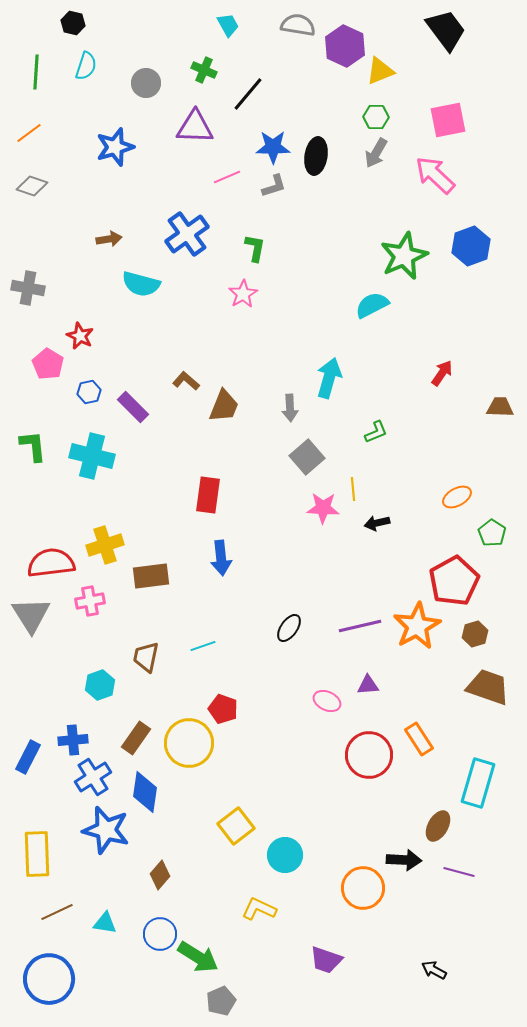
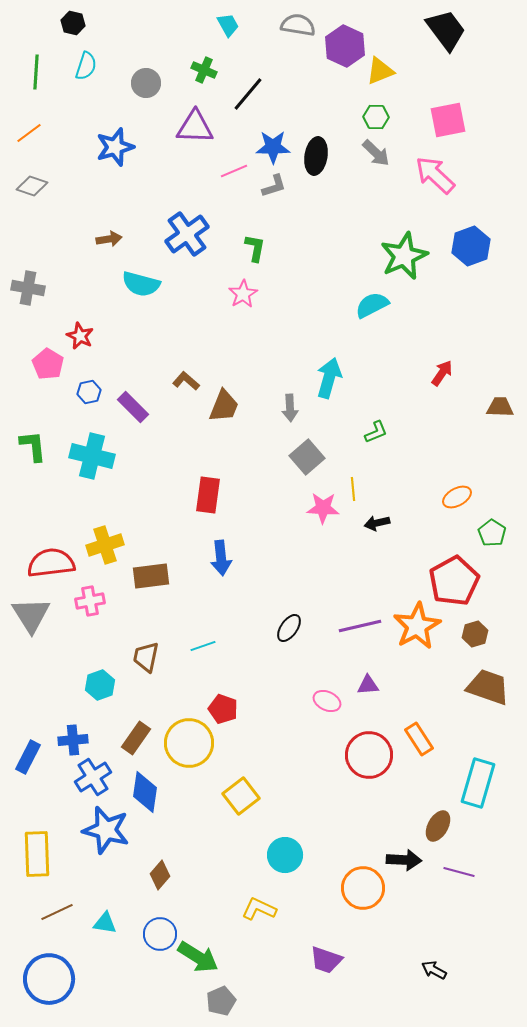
gray arrow at (376, 153): rotated 76 degrees counterclockwise
pink line at (227, 177): moved 7 px right, 6 px up
yellow square at (236, 826): moved 5 px right, 30 px up
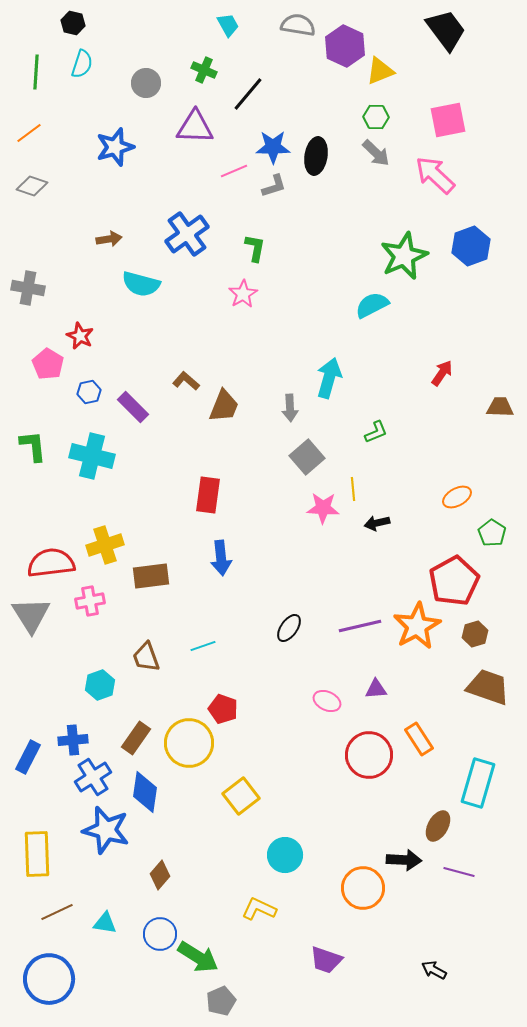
cyan semicircle at (86, 66): moved 4 px left, 2 px up
brown trapezoid at (146, 657): rotated 32 degrees counterclockwise
purple triangle at (368, 685): moved 8 px right, 4 px down
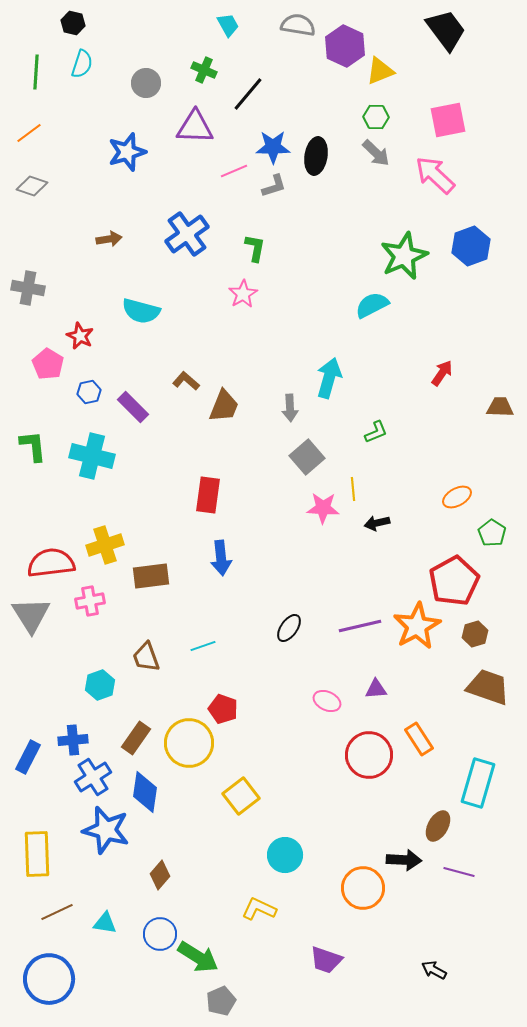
blue star at (115, 147): moved 12 px right, 5 px down
cyan semicircle at (141, 284): moved 27 px down
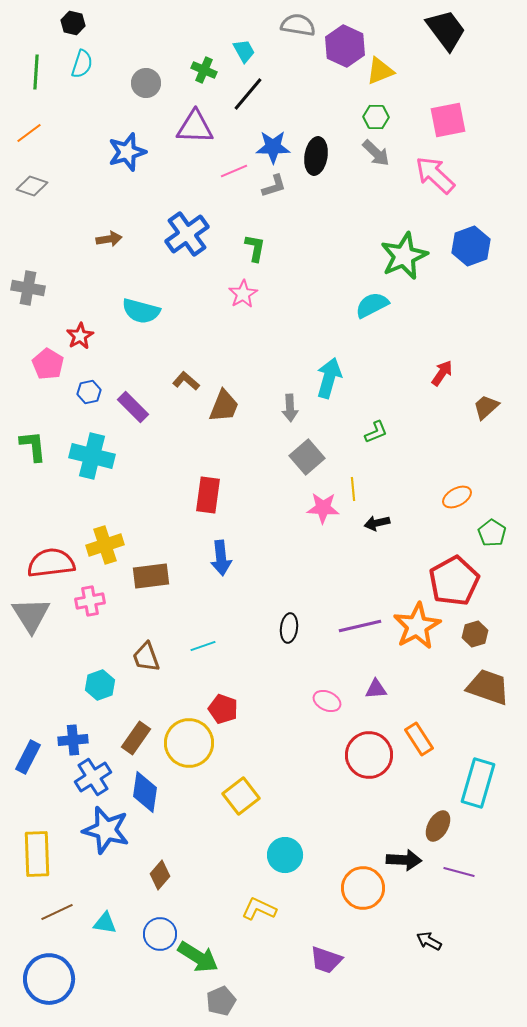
cyan trapezoid at (228, 25): moved 16 px right, 26 px down
red star at (80, 336): rotated 16 degrees clockwise
brown trapezoid at (500, 407): moved 14 px left; rotated 44 degrees counterclockwise
black ellipse at (289, 628): rotated 28 degrees counterclockwise
black arrow at (434, 970): moved 5 px left, 29 px up
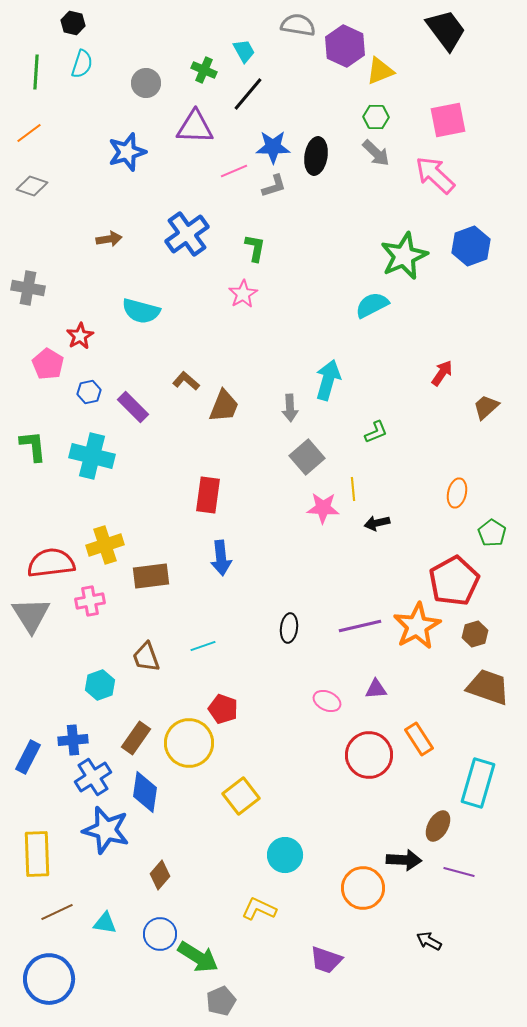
cyan arrow at (329, 378): moved 1 px left, 2 px down
orange ellipse at (457, 497): moved 4 px up; rotated 48 degrees counterclockwise
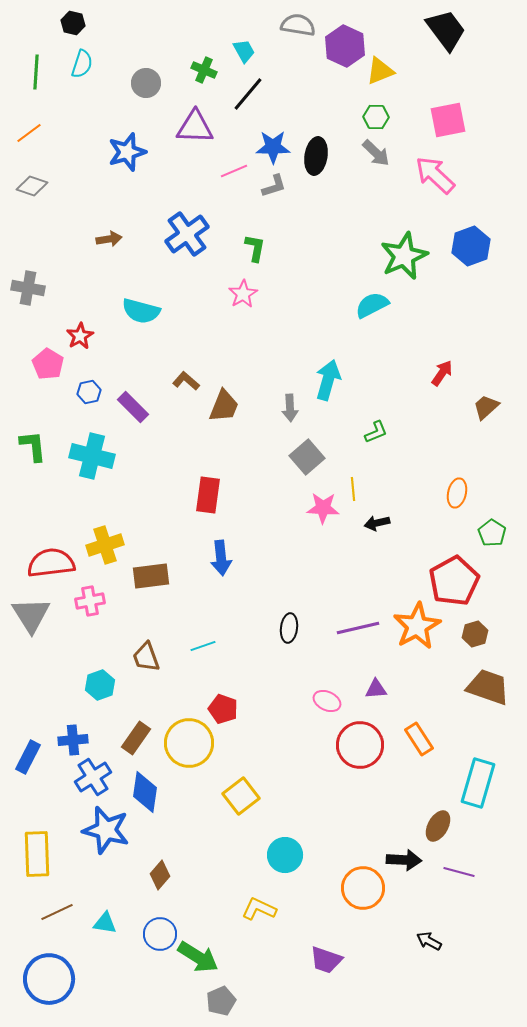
purple line at (360, 626): moved 2 px left, 2 px down
red circle at (369, 755): moved 9 px left, 10 px up
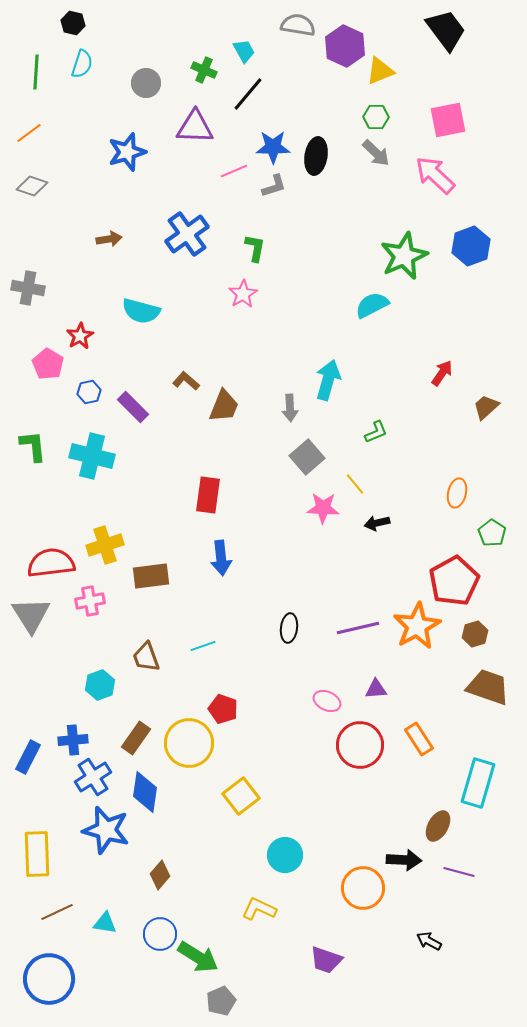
yellow line at (353, 489): moved 2 px right, 5 px up; rotated 35 degrees counterclockwise
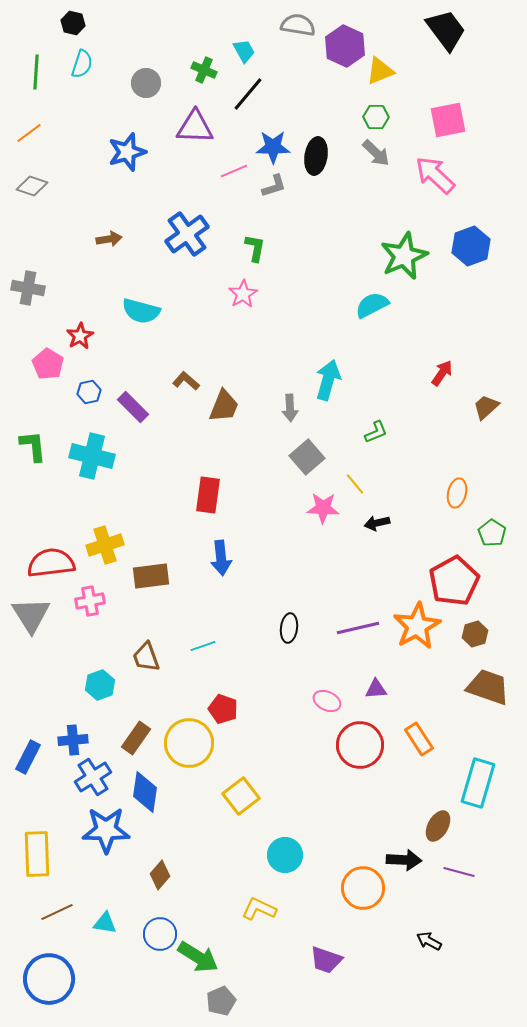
blue star at (106, 830): rotated 15 degrees counterclockwise
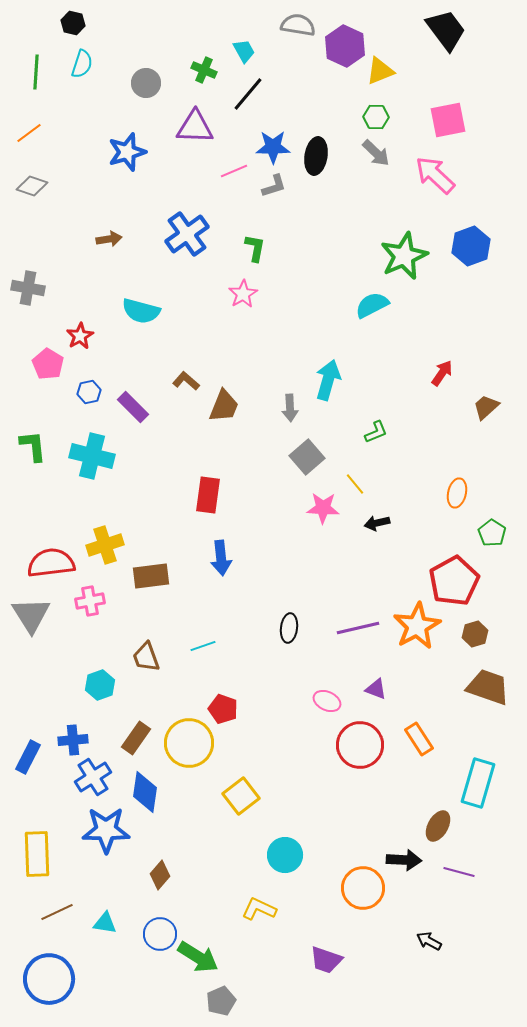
purple triangle at (376, 689): rotated 25 degrees clockwise
